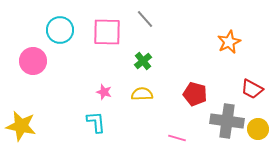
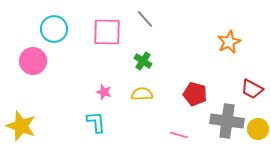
cyan circle: moved 6 px left, 1 px up
green cross: rotated 18 degrees counterclockwise
yellow star: rotated 8 degrees clockwise
pink line: moved 2 px right, 3 px up
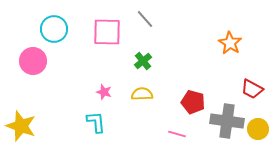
orange star: moved 1 px right, 1 px down; rotated 15 degrees counterclockwise
green cross: rotated 18 degrees clockwise
red pentagon: moved 2 px left, 8 px down
pink line: moved 2 px left, 1 px up
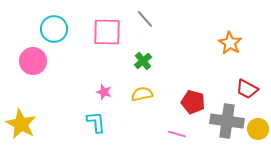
red trapezoid: moved 5 px left
yellow semicircle: rotated 10 degrees counterclockwise
yellow star: moved 2 px up; rotated 8 degrees clockwise
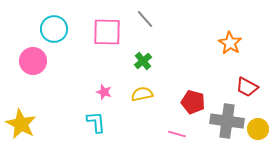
red trapezoid: moved 2 px up
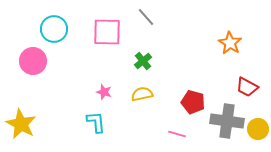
gray line: moved 1 px right, 2 px up
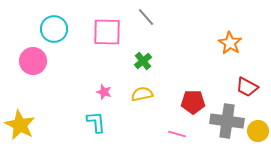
red pentagon: rotated 15 degrees counterclockwise
yellow star: moved 1 px left, 1 px down
yellow circle: moved 2 px down
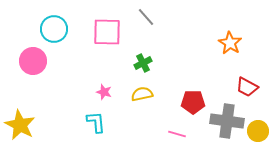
green cross: moved 2 px down; rotated 12 degrees clockwise
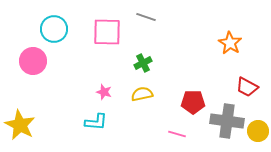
gray line: rotated 30 degrees counterclockwise
cyan L-shape: rotated 100 degrees clockwise
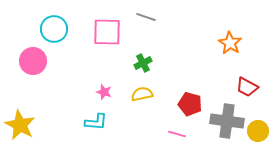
red pentagon: moved 3 px left, 2 px down; rotated 15 degrees clockwise
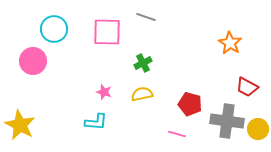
yellow circle: moved 2 px up
